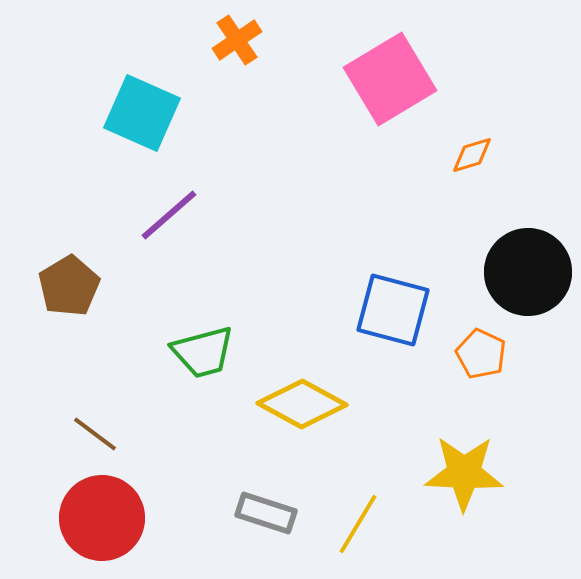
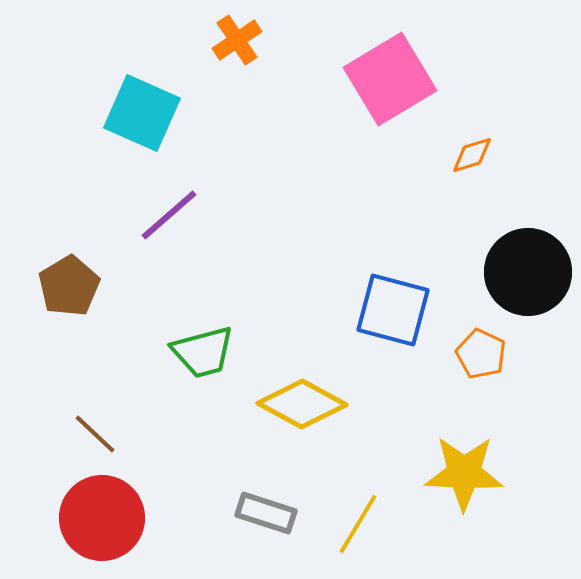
brown line: rotated 6 degrees clockwise
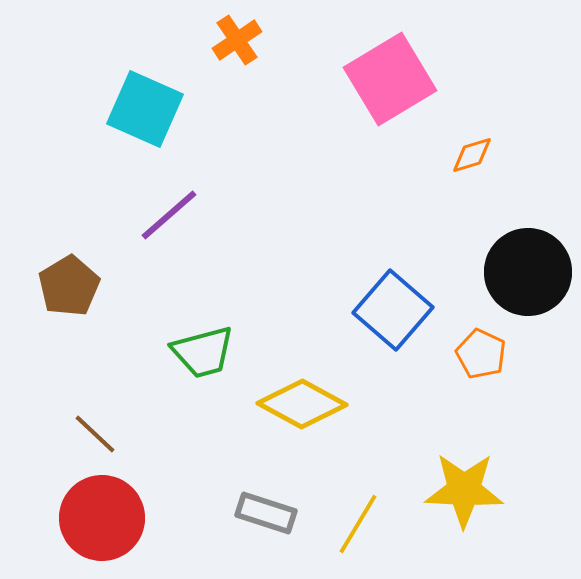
cyan square: moved 3 px right, 4 px up
blue square: rotated 26 degrees clockwise
yellow star: moved 17 px down
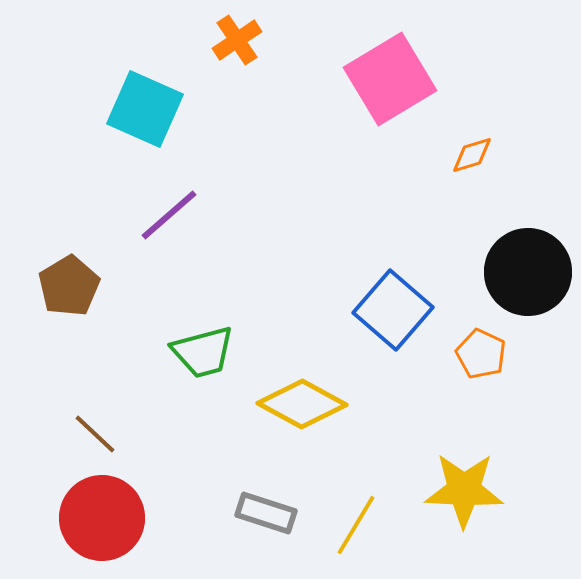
yellow line: moved 2 px left, 1 px down
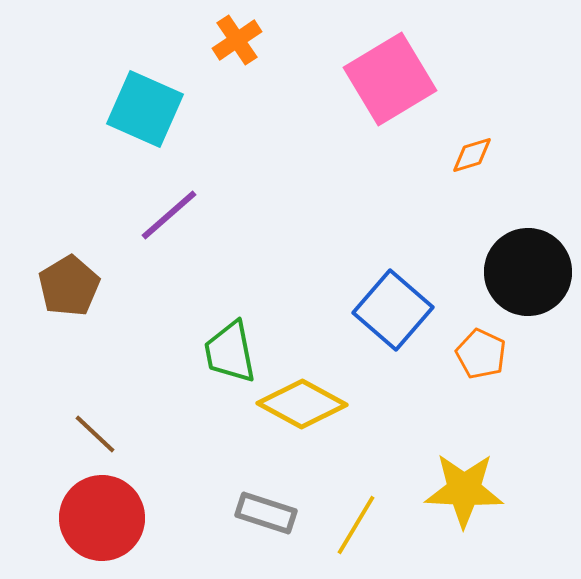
green trapezoid: moved 27 px right; rotated 94 degrees clockwise
